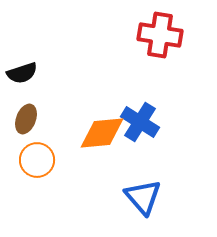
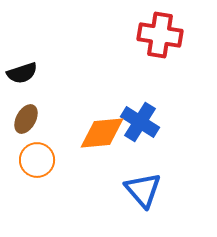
brown ellipse: rotated 8 degrees clockwise
blue triangle: moved 7 px up
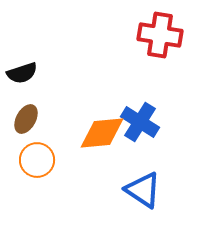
blue triangle: rotated 15 degrees counterclockwise
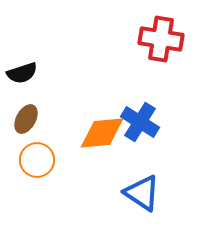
red cross: moved 1 px right, 4 px down
blue triangle: moved 1 px left, 3 px down
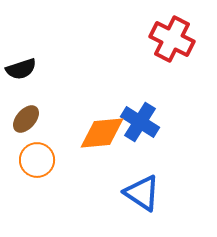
red cross: moved 11 px right; rotated 18 degrees clockwise
black semicircle: moved 1 px left, 4 px up
brown ellipse: rotated 12 degrees clockwise
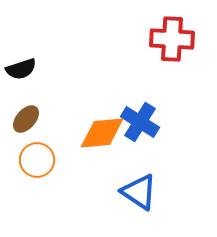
red cross: rotated 24 degrees counterclockwise
blue triangle: moved 3 px left, 1 px up
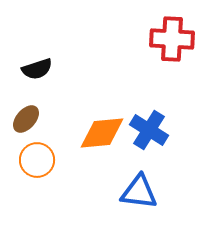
black semicircle: moved 16 px right
blue cross: moved 9 px right, 8 px down
blue triangle: rotated 27 degrees counterclockwise
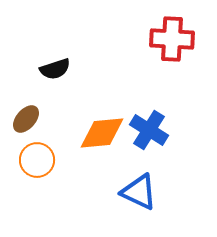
black semicircle: moved 18 px right
blue triangle: rotated 18 degrees clockwise
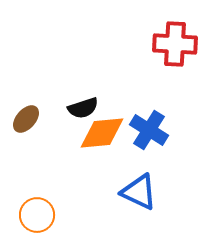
red cross: moved 3 px right, 5 px down
black semicircle: moved 28 px right, 39 px down
orange circle: moved 55 px down
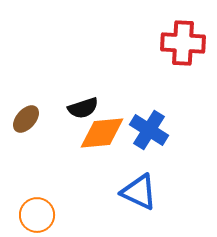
red cross: moved 8 px right, 1 px up
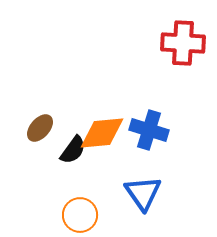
black semicircle: moved 10 px left, 42 px down; rotated 36 degrees counterclockwise
brown ellipse: moved 14 px right, 9 px down
blue cross: rotated 15 degrees counterclockwise
blue triangle: moved 4 px right, 1 px down; rotated 30 degrees clockwise
orange circle: moved 43 px right
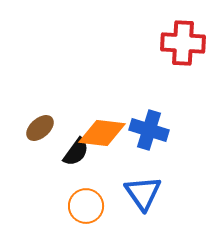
brown ellipse: rotated 8 degrees clockwise
orange diamond: rotated 12 degrees clockwise
black semicircle: moved 3 px right, 2 px down
orange circle: moved 6 px right, 9 px up
